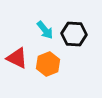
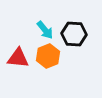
red triangle: moved 1 px right; rotated 20 degrees counterclockwise
orange hexagon: moved 8 px up
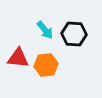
orange hexagon: moved 2 px left, 9 px down; rotated 15 degrees clockwise
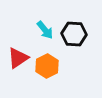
red triangle: rotated 40 degrees counterclockwise
orange hexagon: moved 1 px right, 1 px down; rotated 20 degrees counterclockwise
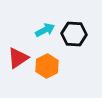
cyan arrow: rotated 78 degrees counterclockwise
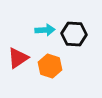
cyan arrow: rotated 24 degrees clockwise
orange hexagon: moved 3 px right; rotated 15 degrees counterclockwise
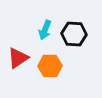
cyan arrow: rotated 114 degrees clockwise
orange hexagon: rotated 20 degrees counterclockwise
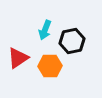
black hexagon: moved 2 px left, 7 px down; rotated 15 degrees counterclockwise
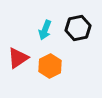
black hexagon: moved 6 px right, 13 px up
orange hexagon: rotated 25 degrees counterclockwise
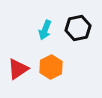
red triangle: moved 11 px down
orange hexagon: moved 1 px right, 1 px down
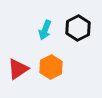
black hexagon: rotated 15 degrees counterclockwise
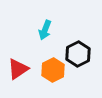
black hexagon: moved 26 px down
orange hexagon: moved 2 px right, 3 px down
